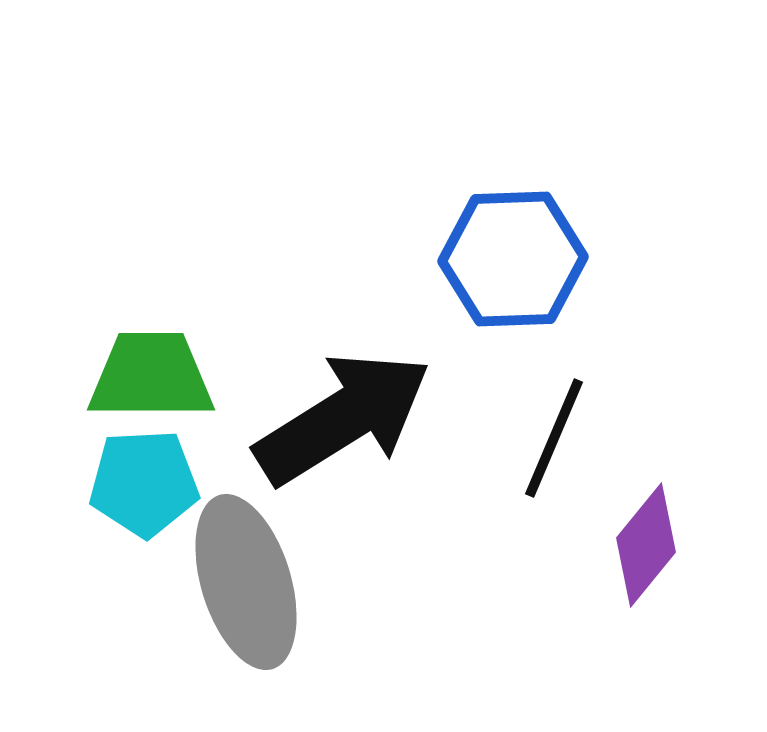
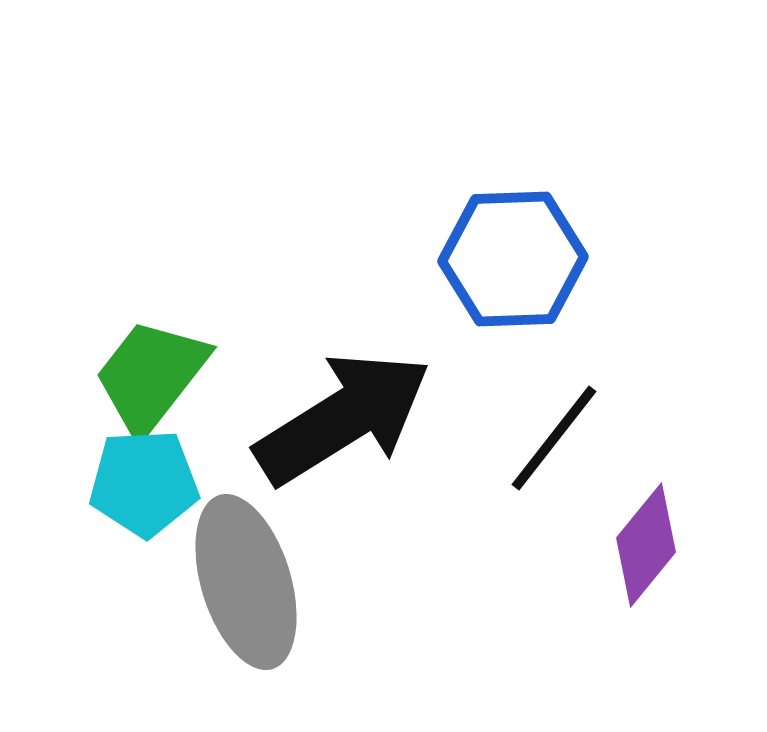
green trapezoid: rotated 52 degrees counterclockwise
black line: rotated 15 degrees clockwise
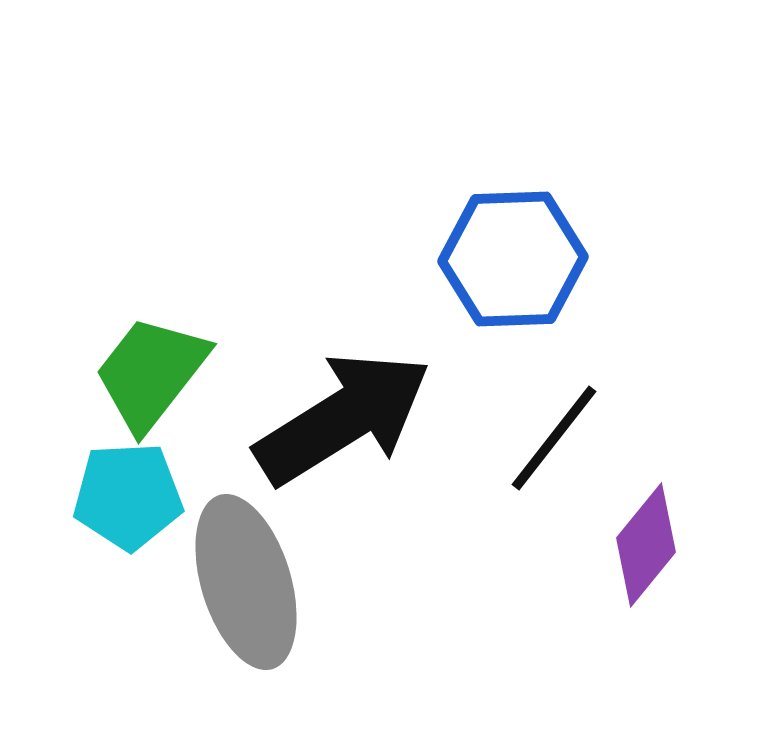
green trapezoid: moved 3 px up
cyan pentagon: moved 16 px left, 13 px down
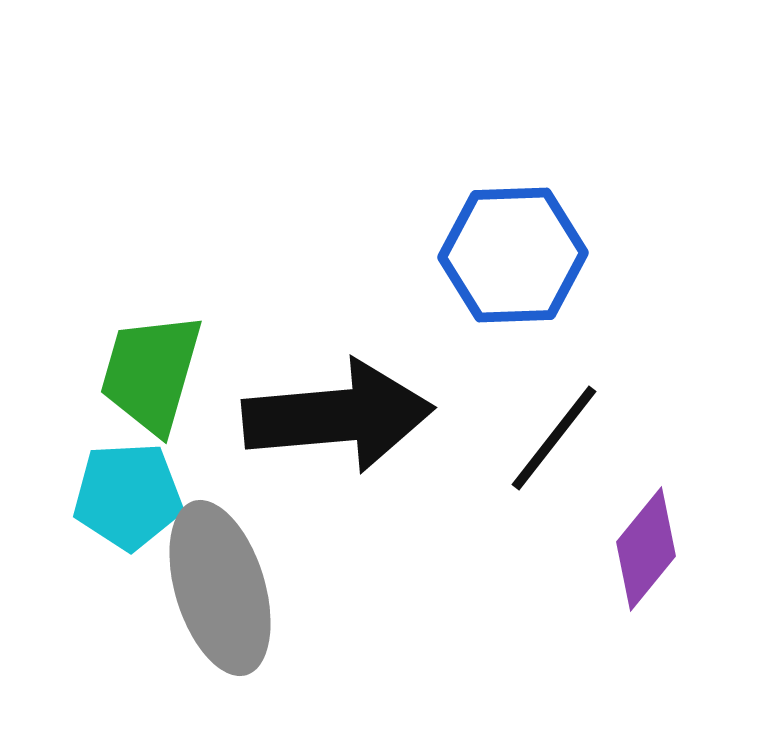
blue hexagon: moved 4 px up
green trapezoid: rotated 22 degrees counterclockwise
black arrow: moved 5 px left, 2 px up; rotated 27 degrees clockwise
purple diamond: moved 4 px down
gray ellipse: moved 26 px left, 6 px down
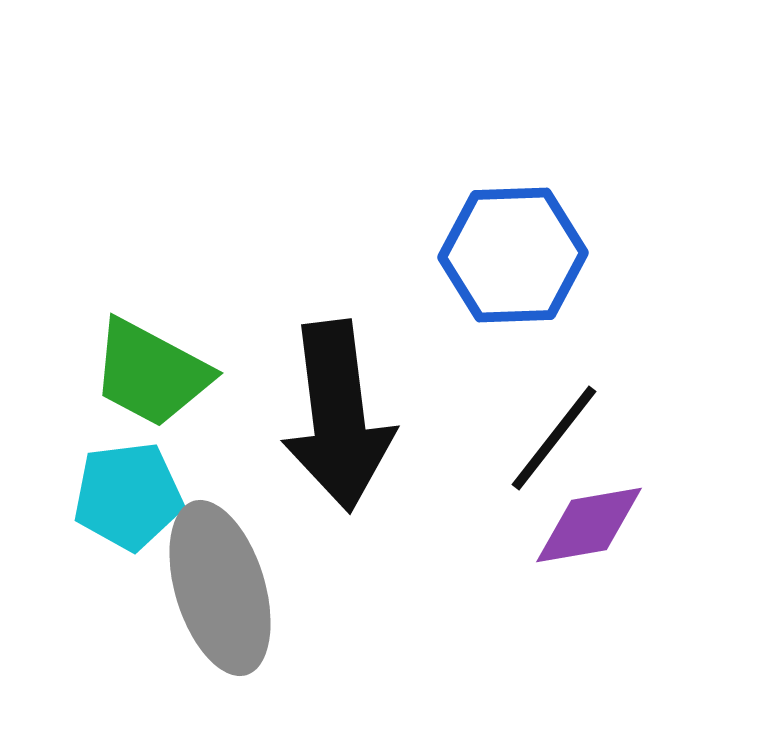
green trapezoid: rotated 78 degrees counterclockwise
black arrow: rotated 88 degrees clockwise
cyan pentagon: rotated 4 degrees counterclockwise
purple diamond: moved 57 px left, 24 px up; rotated 41 degrees clockwise
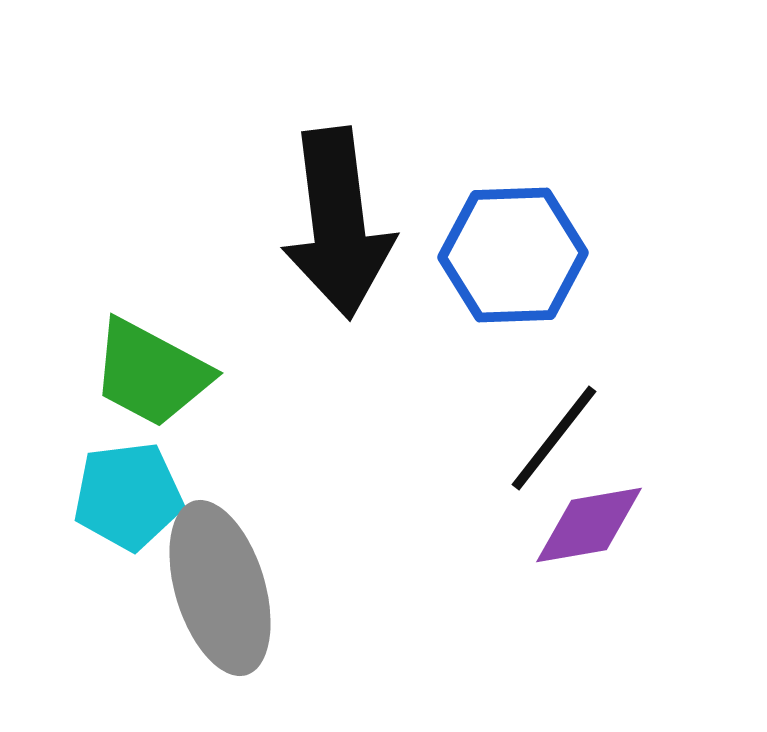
black arrow: moved 193 px up
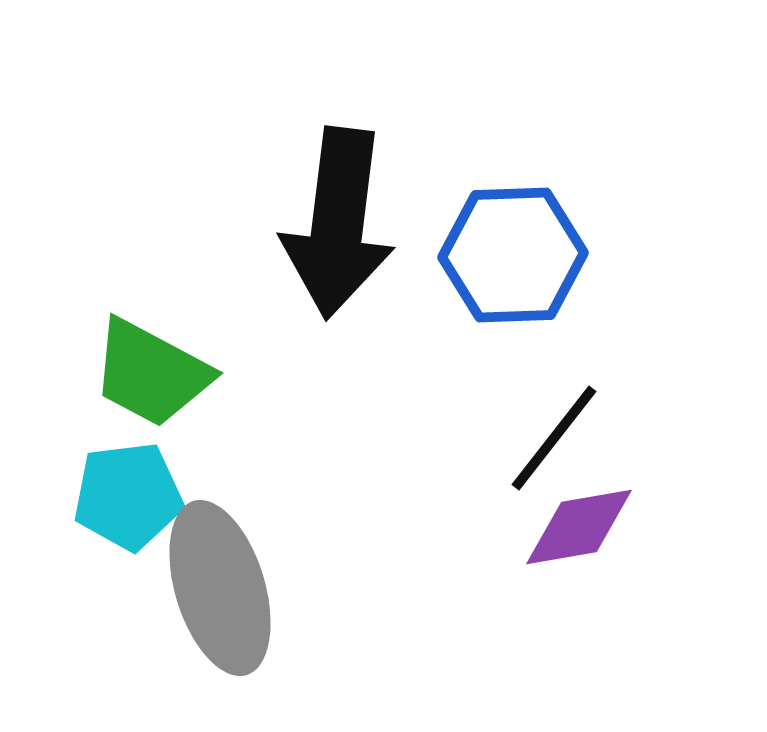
black arrow: rotated 14 degrees clockwise
purple diamond: moved 10 px left, 2 px down
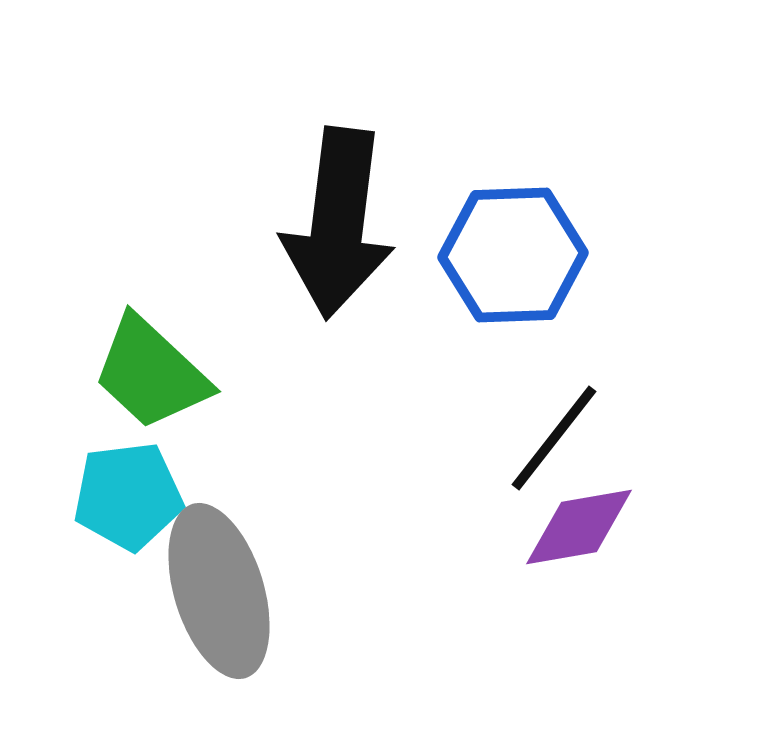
green trapezoid: rotated 15 degrees clockwise
gray ellipse: moved 1 px left, 3 px down
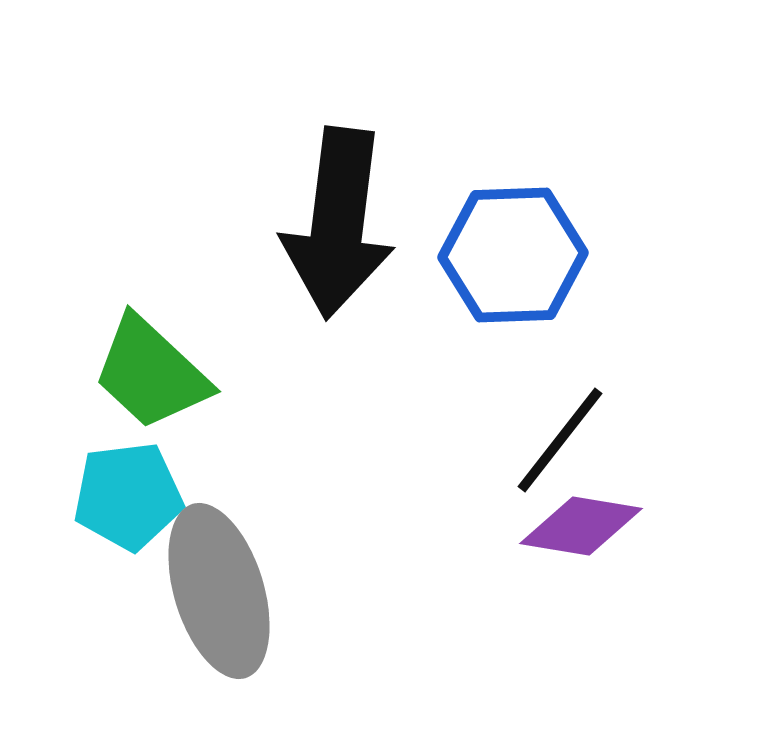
black line: moved 6 px right, 2 px down
purple diamond: moved 2 px right, 1 px up; rotated 19 degrees clockwise
